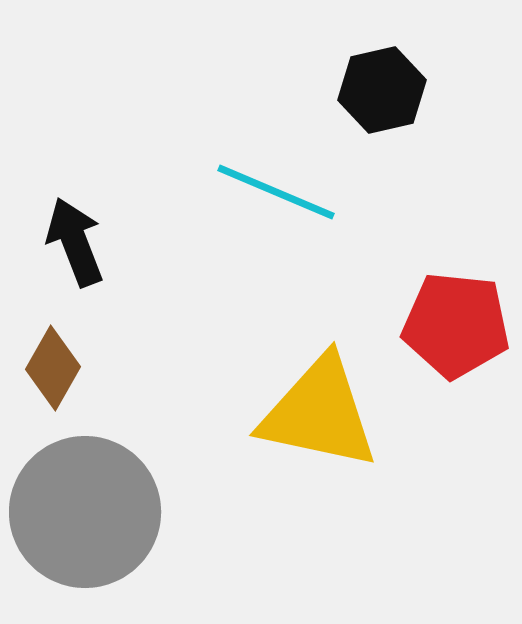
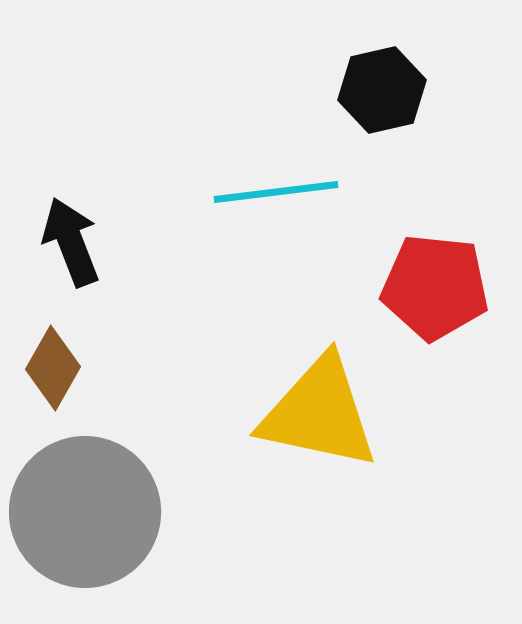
cyan line: rotated 30 degrees counterclockwise
black arrow: moved 4 px left
red pentagon: moved 21 px left, 38 px up
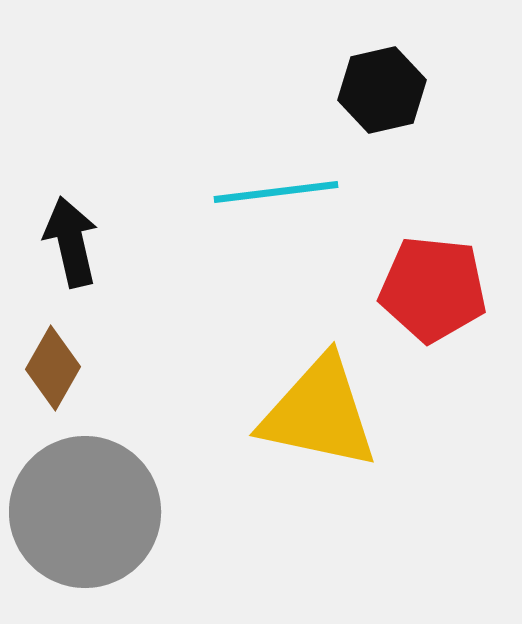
black arrow: rotated 8 degrees clockwise
red pentagon: moved 2 px left, 2 px down
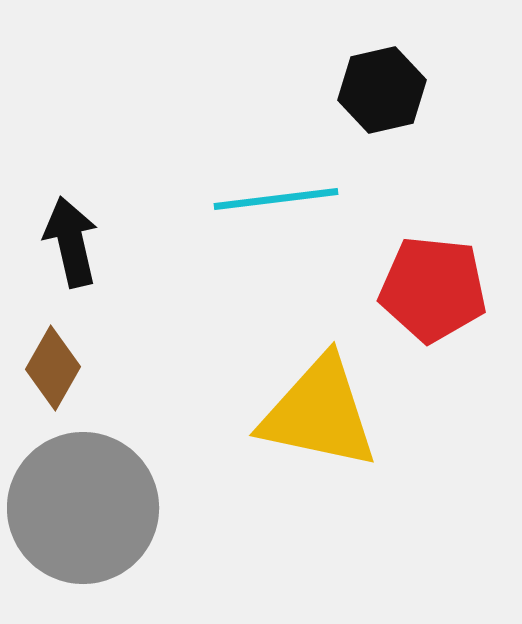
cyan line: moved 7 px down
gray circle: moved 2 px left, 4 px up
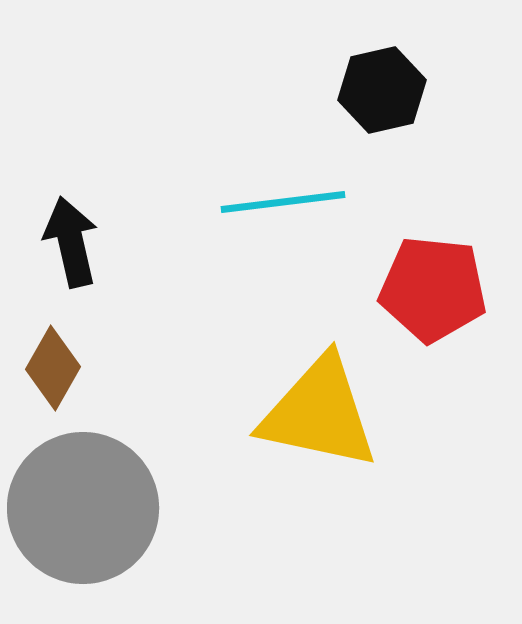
cyan line: moved 7 px right, 3 px down
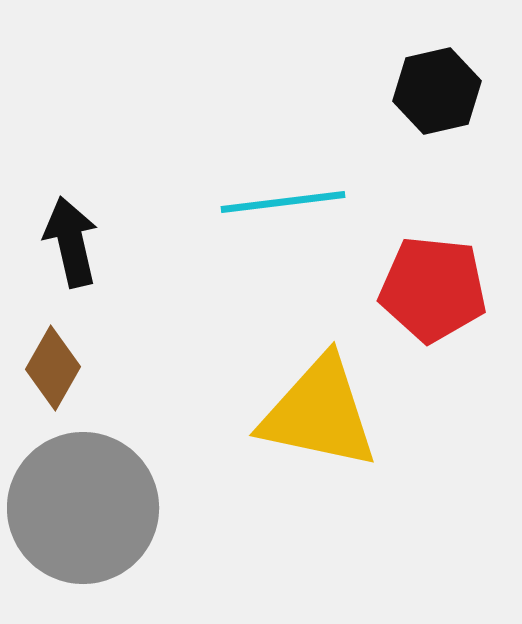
black hexagon: moved 55 px right, 1 px down
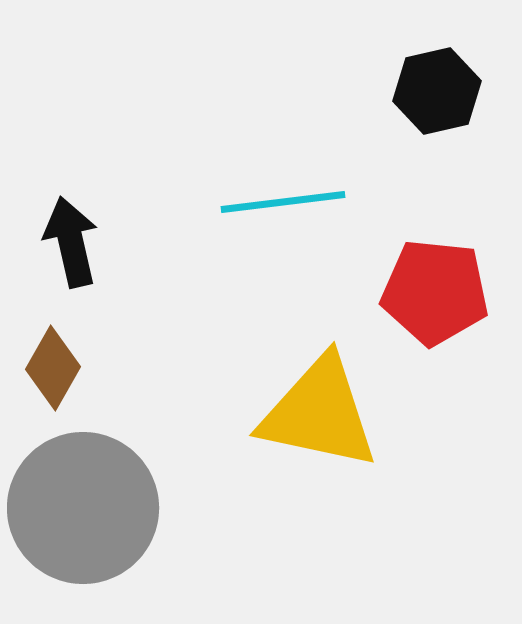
red pentagon: moved 2 px right, 3 px down
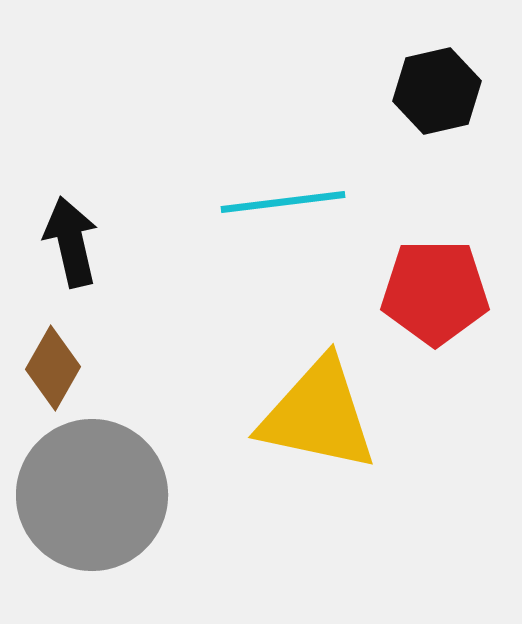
red pentagon: rotated 6 degrees counterclockwise
yellow triangle: moved 1 px left, 2 px down
gray circle: moved 9 px right, 13 px up
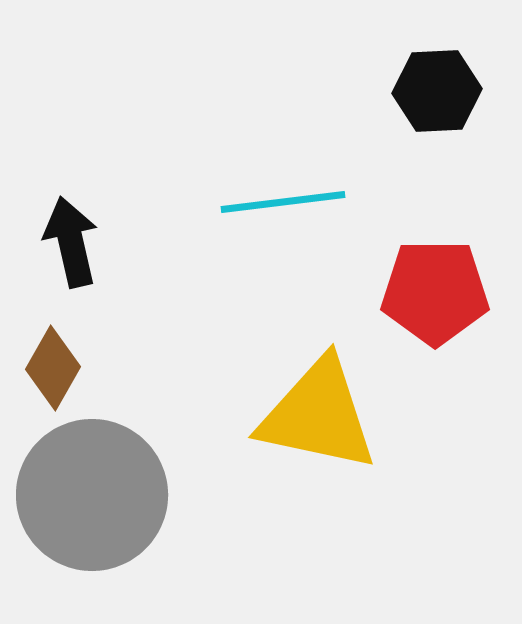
black hexagon: rotated 10 degrees clockwise
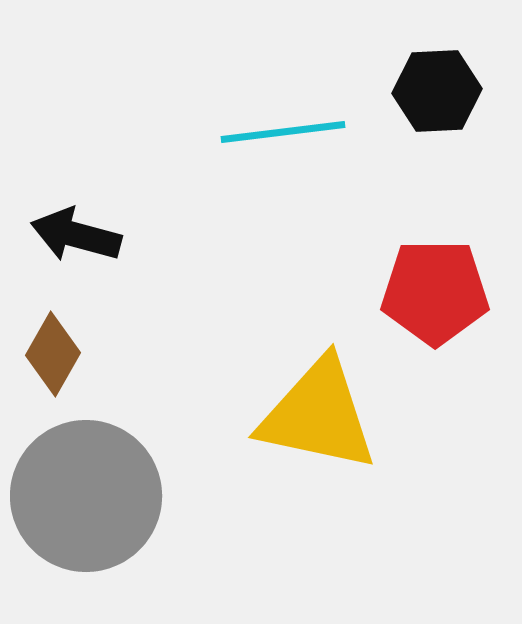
cyan line: moved 70 px up
black arrow: moved 5 px right, 7 px up; rotated 62 degrees counterclockwise
brown diamond: moved 14 px up
gray circle: moved 6 px left, 1 px down
